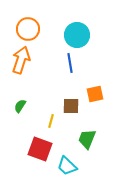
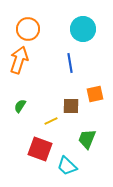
cyan circle: moved 6 px right, 6 px up
orange arrow: moved 2 px left
yellow line: rotated 48 degrees clockwise
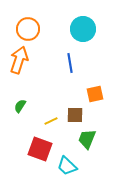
brown square: moved 4 px right, 9 px down
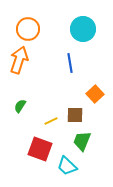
orange square: rotated 30 degrees counterclockwise
green trapezoid: moved 5 px left, 2 px down
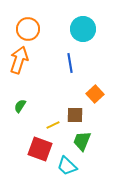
yellow line: moved 2 px right, 4 px down
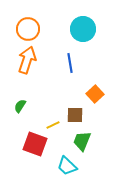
orange arrow: moved 8 px right
red square: moved 5 px left, 5 px up
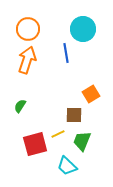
blue line: moved 4 px left, 10 px up
orange square: moved 4 px left; rotated 12 degrees clockwise
brown square: moved 1 px left
yellow line: moved 5 px right, 9 px down
red square: rotated 35 degrees counterclockwise
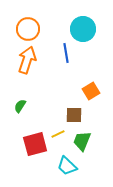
orange square: moved 3 px up
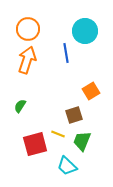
cyan circle: moved 2 px right, 2 px down
brown square: rotated 18 degrees counterclockwise
yellow line: rotated 48 degrees clockwise
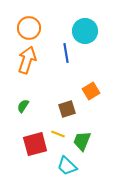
orange circle: moved 1 px right, 1 px up
green semicircle: moved 3 px right
brown square: moved 7 px left, 6 px up
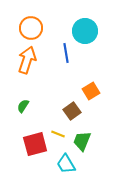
orange circle: moved 2 px right
brown square: moved 5 px right, 2 px down; rotated 18 degrees counterclockwise
cyan trapezoid: moved 1 px left, 2 px up; rotated 15 degrees clockwise
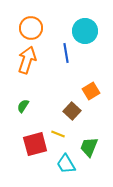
brown square: rotated 12 degrees counterclockwise
green trapezoid: moved 7 px right, 6 px down
